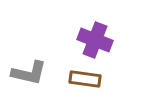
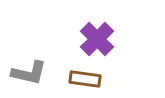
purple cross: moved 2 px right, 1 px up; rotated 24 degrees clockwise
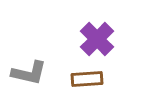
brown rectangle: moved 2 px right; rotated 12 degrees counterclockwise
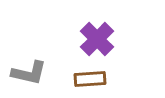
brown rectangle: moved 3 px right
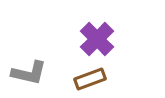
brown rectangle: rotated 16 degrees counterclockwise
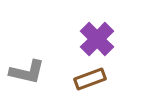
gray L-shape: moved 2 px left, 1 px up
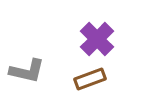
gray L-shape: moved 1 px up
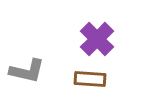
brown rectangle: rotated 24 degrees clockwise
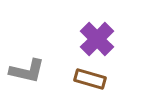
brown rectangle: rotated 12 degrees clockwise
